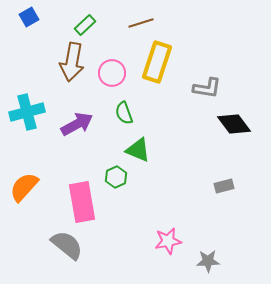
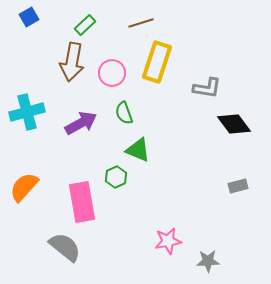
purple arrow: moved 4 px right, 1 px up
gray rectangle: moved 14 px right
gray semicircle: moved 2 px left, 2 px down
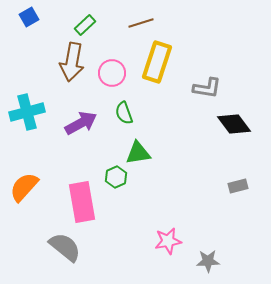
green triangle: moved 3 px down; rotated 32 degrees counterclockwise
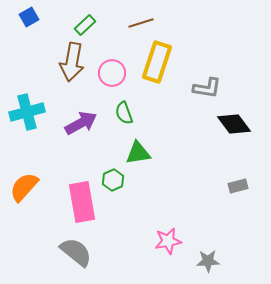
green hexagon: moved 3 px left, 3 px down
gray semicircle: moved 11 px right, 5 px down
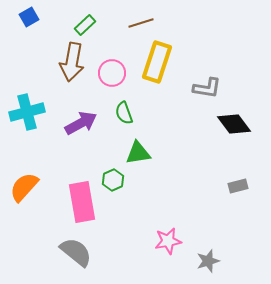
gray star: rotated 15 degrees counterclockwise
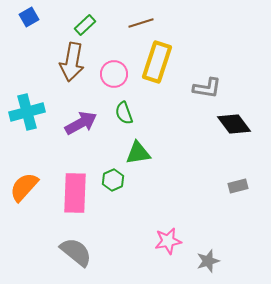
pink circle: moved 2 px right, 1 px down
pink rectangle: moved 7 px left, 9 px up; rotated 12 degrees clockwise
